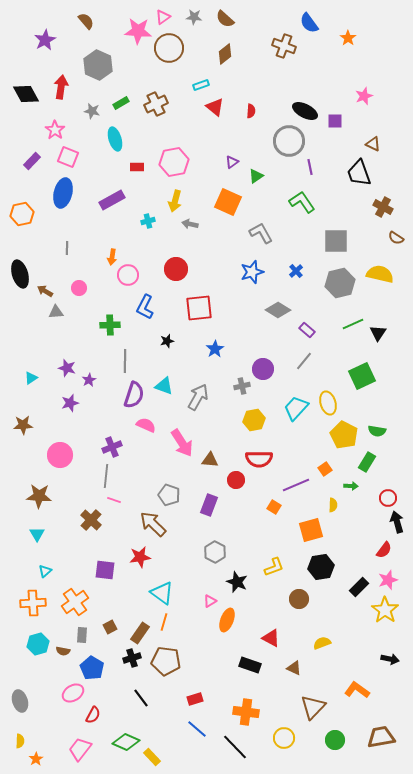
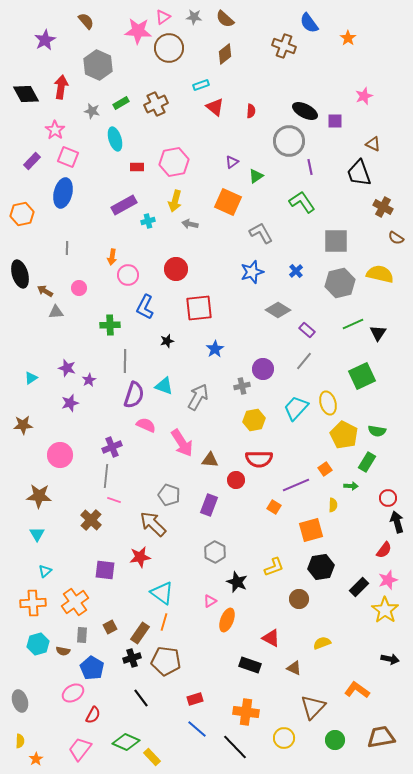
purple rectangle at (112, 200): moved 12 px right, 5 px down
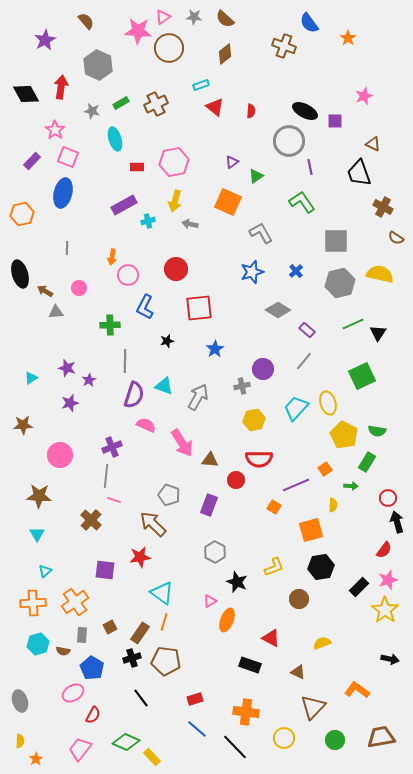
brown triangle at (294, 668): moved 4 px right, 4 px down
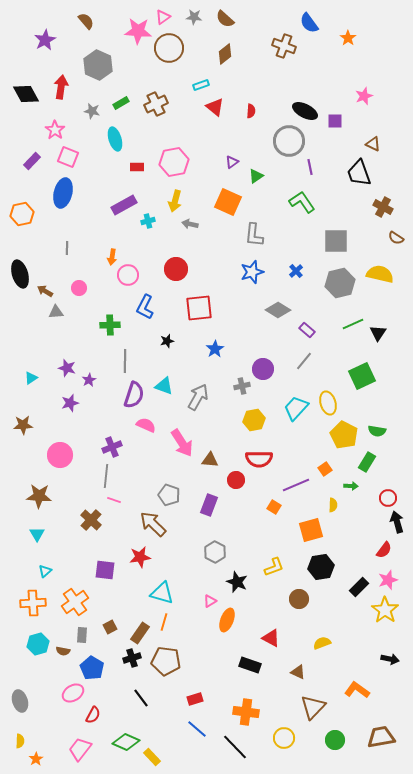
gray L-shape at (261, 233): moved 7 px left, 2 px down; rotated 145 degrees counterclockwise
cyan triangle at (162, 593): rotated 20 degrees counterclockwise
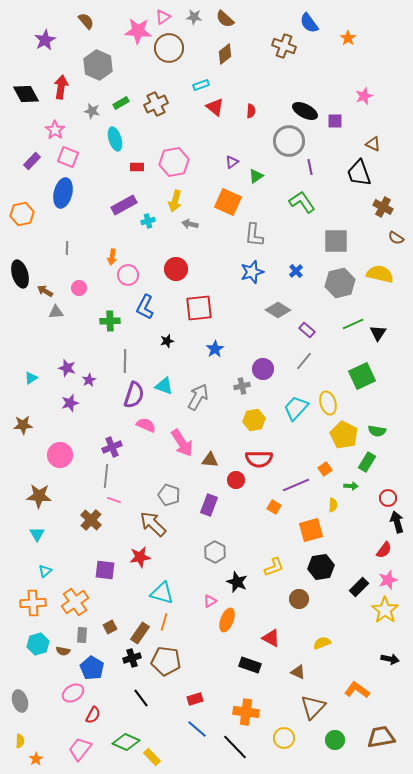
green cross at (110, 325): moved 4 px up
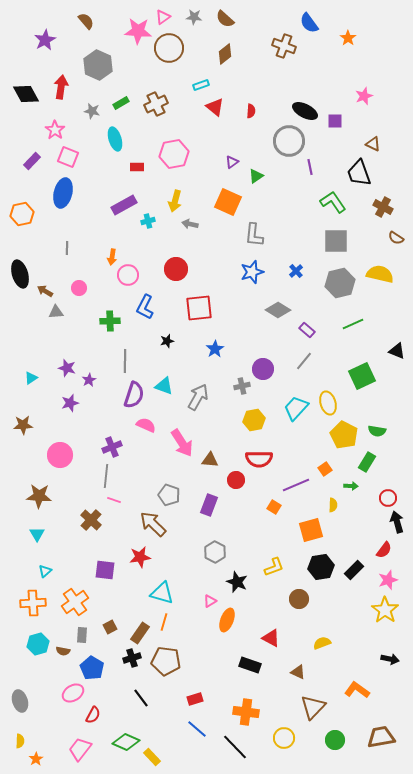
pink hexagon at (174, 162): moved 8 px up
green L-shape at (302, 202): moved 31 px right
black triangle at (378, 333): moved 19 px right, 18 px down; rotated 42 degrees counterclockwise
black rectangle at (359, 587): moved 5 px left, 17 px up
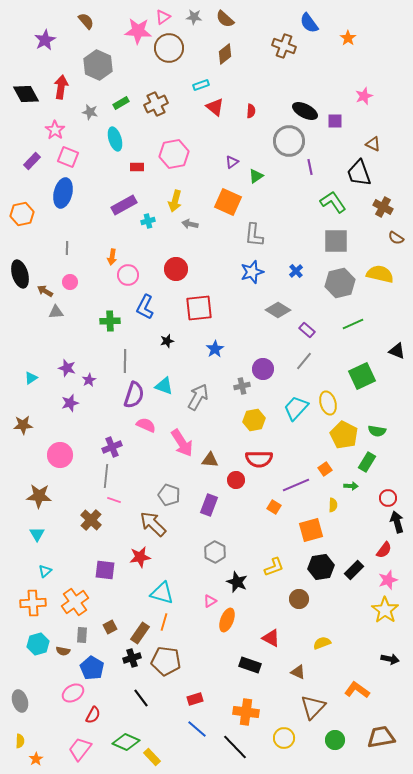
gray star at (92, 111): moved 2 px left, 1 px down
pink circle at (79, 288): moved 9 px left, 6 px up
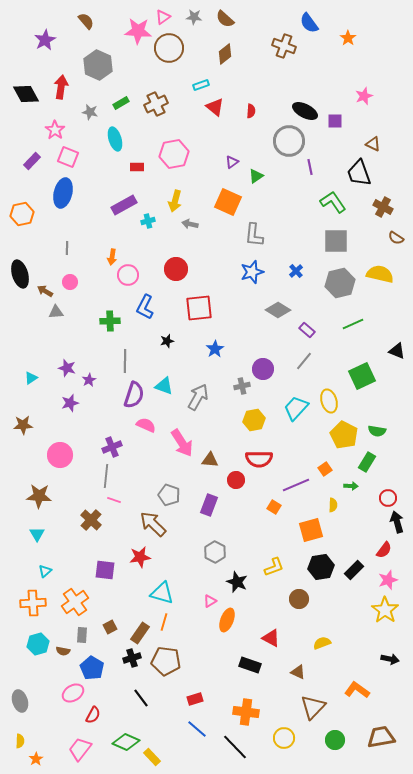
yellow ellipse at (328, 403): moved 1 px right, 2 px up
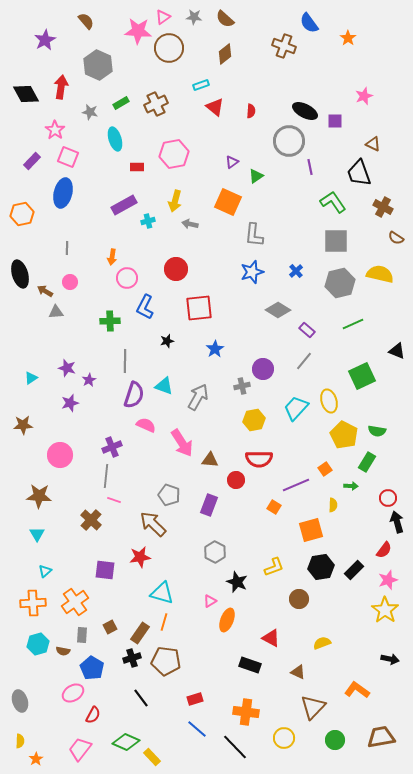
pink circle at (128, 275): moved 1 px left, 3 px down
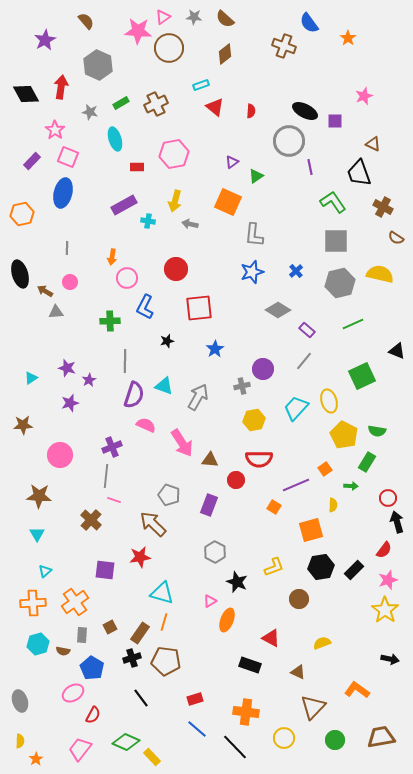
cyan cross at (148, 221): rotated 24 degrees clockwise
